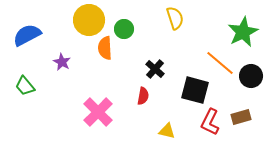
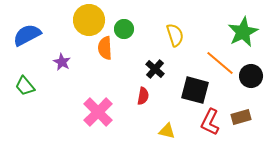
yellow semicircle: moved 17 px down
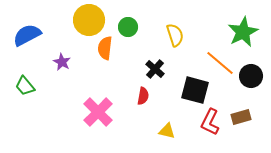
green circle: moved 4 px right, 2 px up
orange semicircle: rotated 10 degrees clockwise
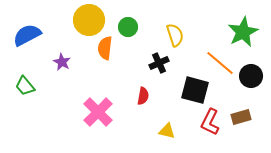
black cross: moved 4 px right, 6 px up; rotated 24 degrees clockwise
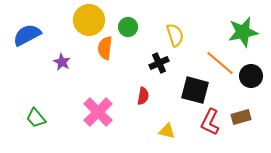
green star: rotated 16 degrees clockwise
green trapezoid: moved 11 px right, 32 px down
